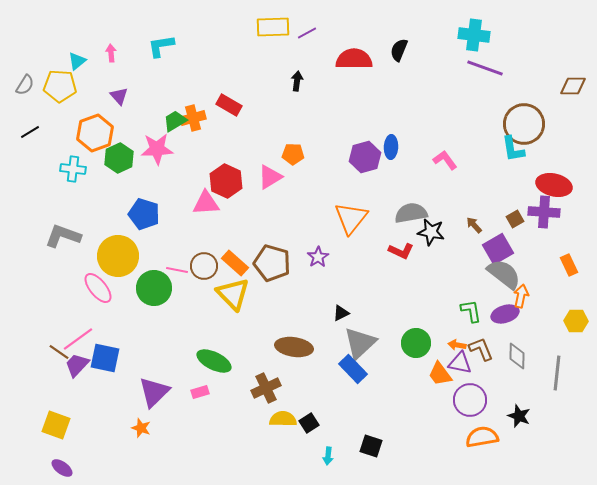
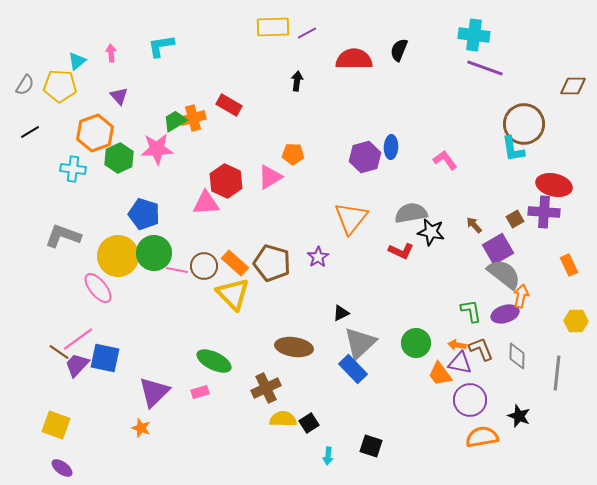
green circle at (154, 288): moved 35 px up
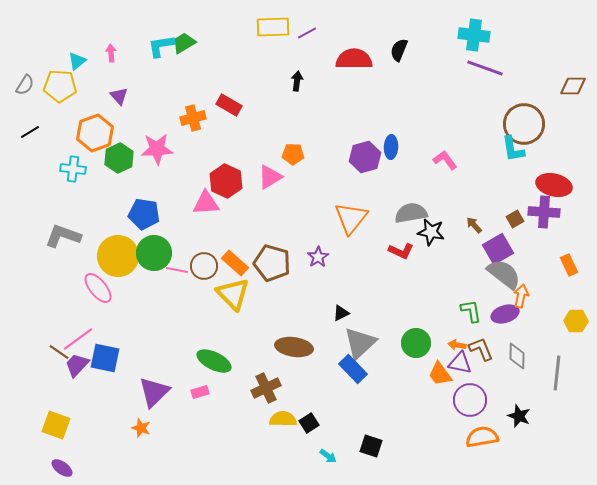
green trapezoid at (175, 121): moved 9 px right, 78 px up
blue pentagon at (144, 214): rotated 8 degrees counterclockwise
cyan arrow at (328, 456): rotated 60 degrees counterclockwise
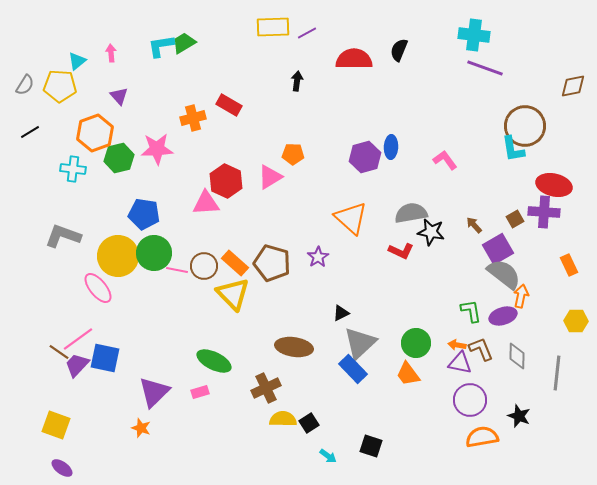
brown diamond at (573, 86): rotated 12 degrees counterclockwise
brown circle at (524, 124): moved 1 px right, 2 px down
green hexagon at (119, 158): rotated 12 degrees clockwise
orange triangle at (351, 218): rotated 27 degrees counterclockwise
purple ellipse at (505, 314): moved 2 px left, 2 px down
orange trapezoid at (440, 374): moved 32 px left
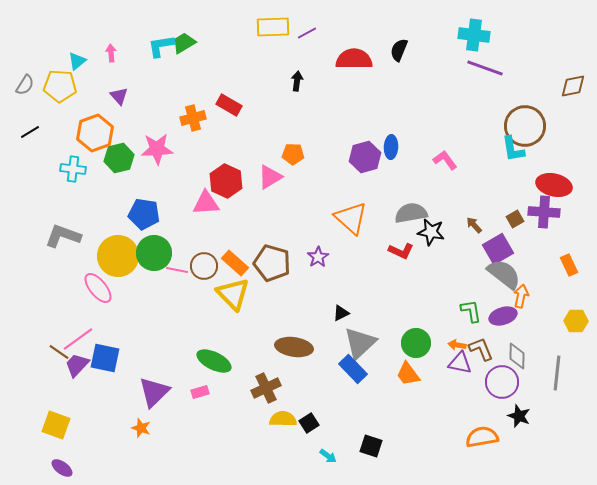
purple circle at (470, 400): moved 32 px right, 18 px up
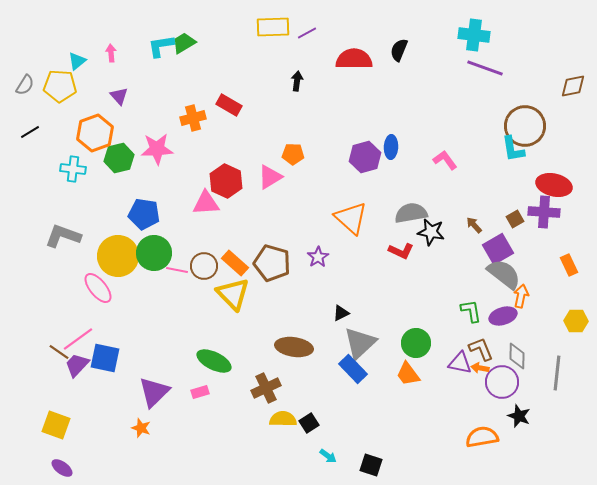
orange arrow at (457, 345): moved 23 px right, 23 px down
black square at (371, 446): moved 19 px down
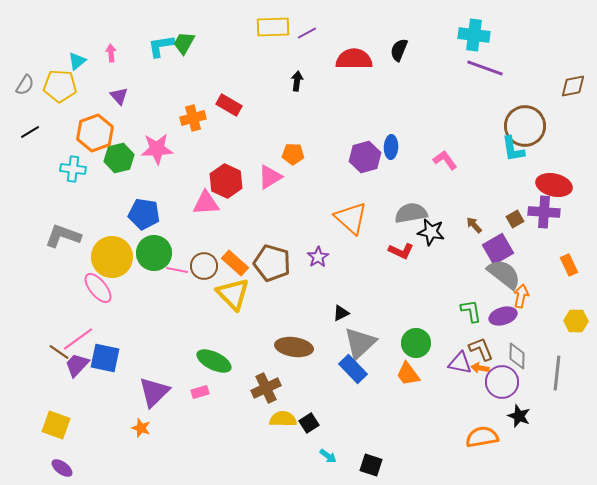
green trapezoid at (184, 43): rotated 30 degrees counterclockwise
yellow circle at (118, 256): moved 6 px left, 1 px down
